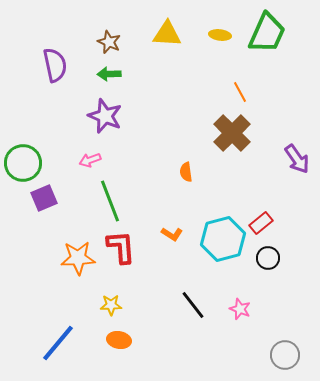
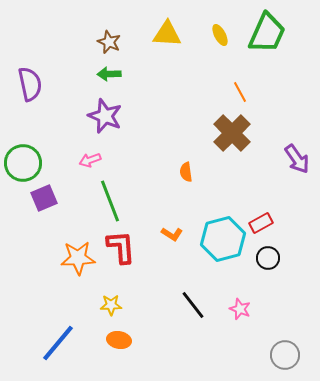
yellow ellipse: rotated 55 degrees clockwise
purple semicircle: moved 25 px left, 19 px down
red rectangle: rotated 10 degrees clockwise
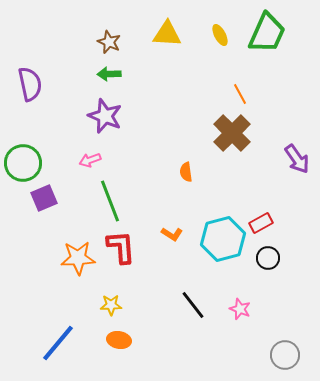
orange line: moved 2 px down
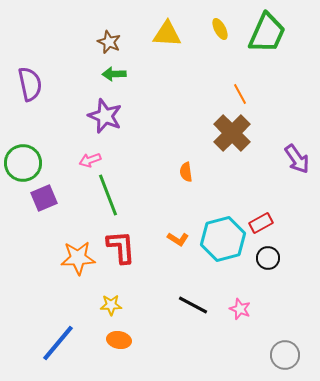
yellow ellipse: moved 6 px up
green arrow: moved 5 px right
green line: moved 2 px left, 6 px up
orange L-shape: moved 6 px right, 5 px down
black line: rotated 24 degrees counterclockwise
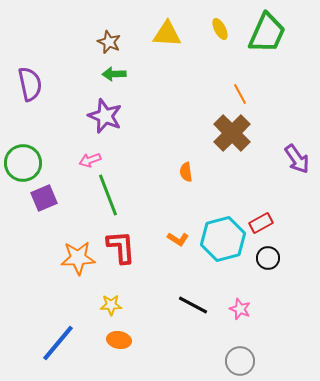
gray circle: moved 45 px left, 6 px down
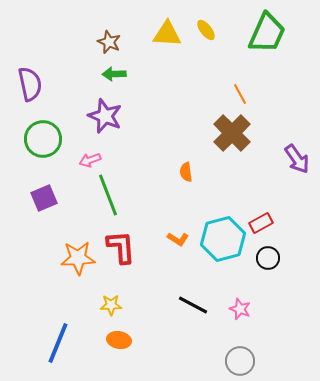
yellow ellipse: moved 14 px left, 1 px down; rotated 10 degrees counterclockwise
green circle: moved 20 px right, 24 px up
blue line: rotated 18 degrees counterclockwise
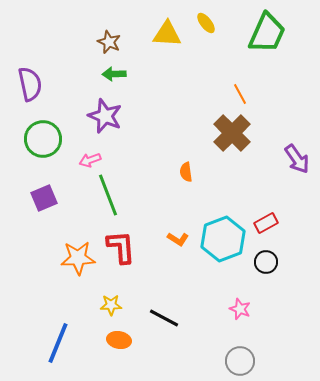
yellow ellipse: moved 7 px up
red rectangle: moved 5 px right
cyan hexagon: rotated 6 degrees counterclockwise
black circle: moved 2 px left, 4 px down
black line: moved 29 px left, 13 px down
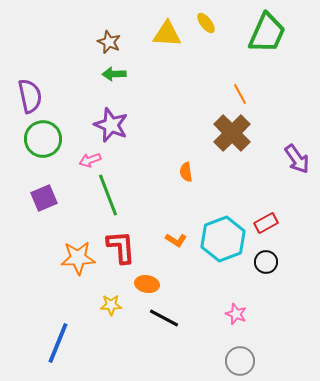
purple semicircle: moved 12 px down
purple star: moved 6 px right, 9 px down
orange L-shape: moved 2 px left, 1 px down
pink star: moved 4 px left, 5 px down
orange ellipse: moved 28 px right, 56 px up
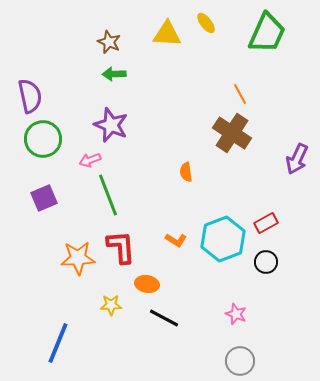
brown cross: rotated 12 degrees counterclockwise
purple arrow: rotated 60 degrees clockwise
